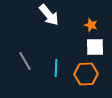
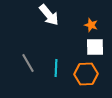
gray line: moved 3 px right, 2 px down
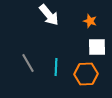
orange star: moved 1 px left, 4 px up
white square: moved 2 px right
cyan line: moved 1 px up
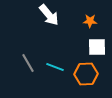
orange star: rotated 16 degrees counterclockwise
cyan line: moved 1 px left; rotated 72 degrees counterclockwise
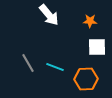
orange hexagon: moved 5 px down
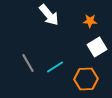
white square: rotated 30 degrees counterclockwise
cyan line: rotated 54 degrees counterclockwise
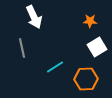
white arrow: moved 15 px left, 2 px down; rotated 15 degrees clockwise
gray line: moved 6 px left, 15 px up; rotated 18 degrees clockwise
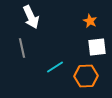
white arrow: moved 3 px left
orange star: rotated 24 degrees clockwise
white square: rotated 24 degrees clockwise
orange hexagon: moved 3 px up
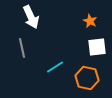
orange hexagon: moved 1 px right, 2 px down; rotated 15 degrees clockwise
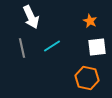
cyan line: moved 3 px left, 21 px up
